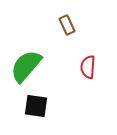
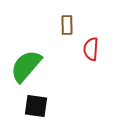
brown rectangle: rotated 24 degrees clockwise
red semicircle: moved 3 px right, 18 px up
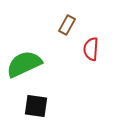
brown rectangle: rotated 30 degrees clockwise
green semicircle: moved 2 px left, 2 px up; rotated 24 degrees clockwise
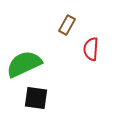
black square: moved 8 px up
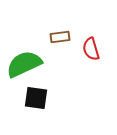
brown rectangle: moved 7 px left, 12 px down; rotated 54 degrees clockwise
red semicircle: rotated 20 degrees counterclockwise
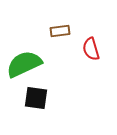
brown rectangle: moved 6 px up
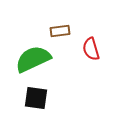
green semicircle: moved 9 px right, 5 px up
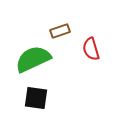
brown rectangle: rotated 12 degrees counterclockwise
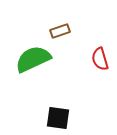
red semicircle: moved 9 px right, 10 px down
black square: moved 22 px right, 20 px down
